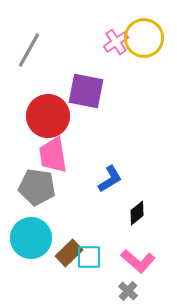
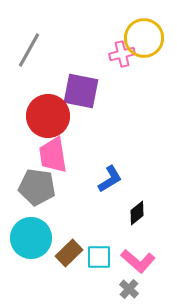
pink cross: moved 6 px right, 12 px down; rotated 20 degrees clockwise
purple square: moved 5 px left
cyan square: moved 10 px right
gray cross: moved 1 px right, 2 px up
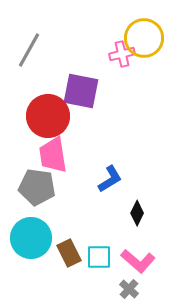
black diamond: rotated 25 degrees counterclockwise
brown rectangle: rotated 72 degrees counterclockwise
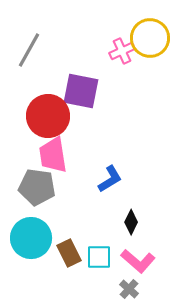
yellow circle: moved 6 px right
pink cross: moved 3 px up; rotated 10 degrees counterclockwise
black diamond: moved 6 px left, 9 px down
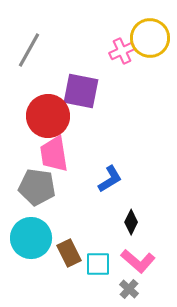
pink trapezoid: moved 1 px right, 1 px up
cyan square: moved 1 px left, 7 px down
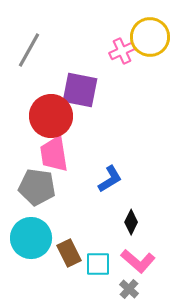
yellow circle: moved 1 px up
purple square: moved 1 px left, 1 px up
red circle: moved 3 px right
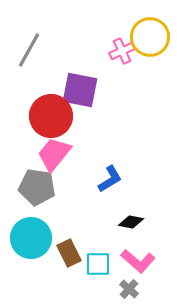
pink trapezoid: rotated 48 degrees clockwise
black diamond: rotated 75 degrees clockwise
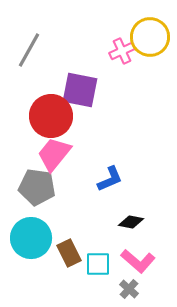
blue L-shape: rotated 8 degrees clockwise
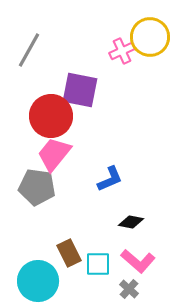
cyan circle: moved 7 px right, 43 px down
